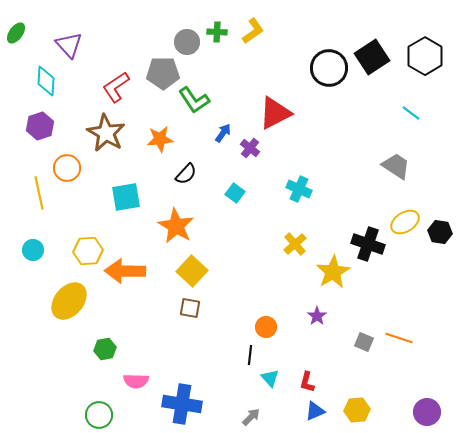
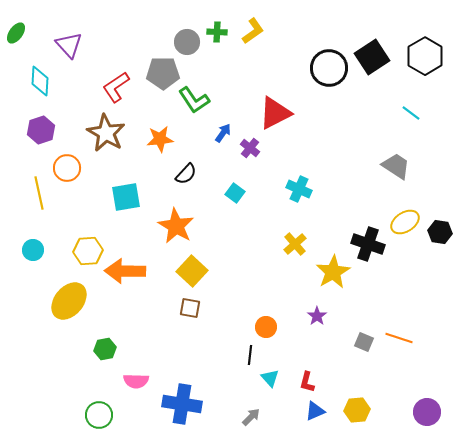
cyan diamond at (46, 81): moved 6 px left
purple hexagon at (40, 126): moved 1 px right, 4 px down
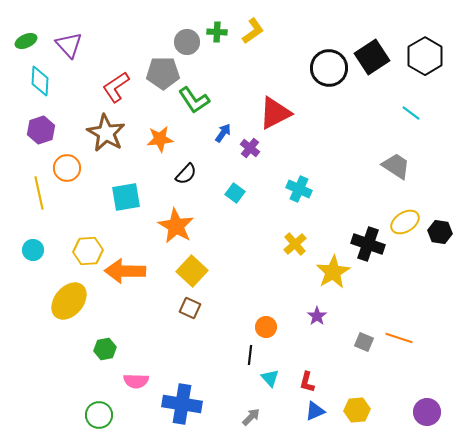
green ellipse at (16, 33): moved 10 px right, 8 px down; rotated 30 degrees clockwise
brown square at (190, 308): rotated 15 degrees clockwise
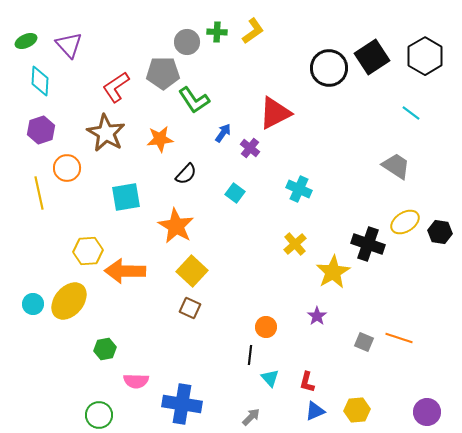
cyan circle at (33, 250): moved 54 px down
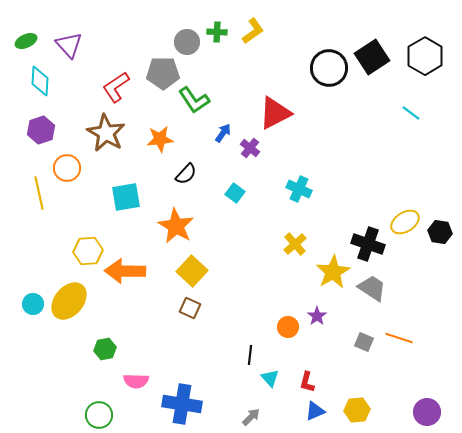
gray trapezoid at (396, 166): moved 24 px left, 122 px down
orange circle at (266, 327): moved 22 px right
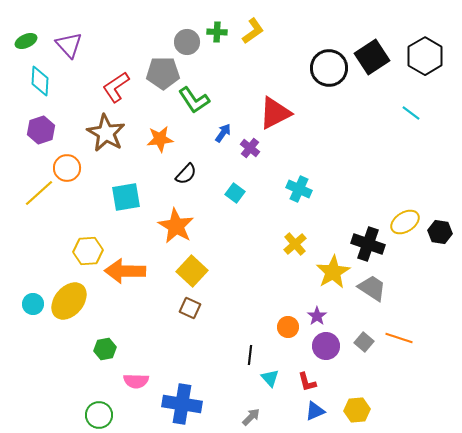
yellow line at (39, 193): rotated 60 degrees clockwise
gray square at (364, 342): rotated 18 degrees clockwise
red L-shape at (307, 382): rotated 30 degrees counterclockwise
purple circle at (427, 412): moved 101 px left, 66 px up
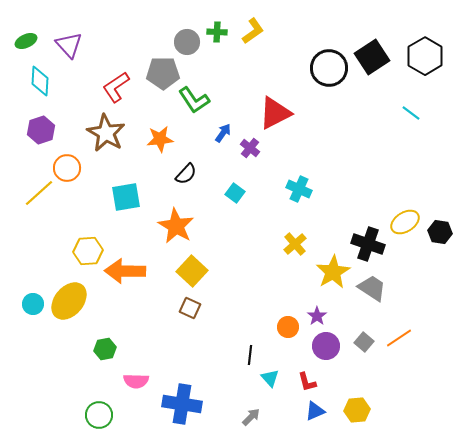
orange line at (399, 338): rotated 52 degrees counterclockwise
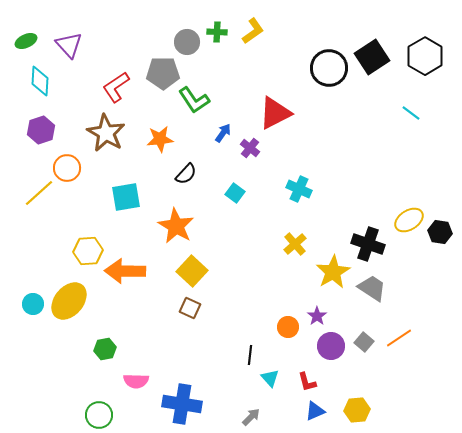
yellow ellipse at (405, 222): moved 4 px right, 2 px up
purple circle at (326, 346): moved 5 px right
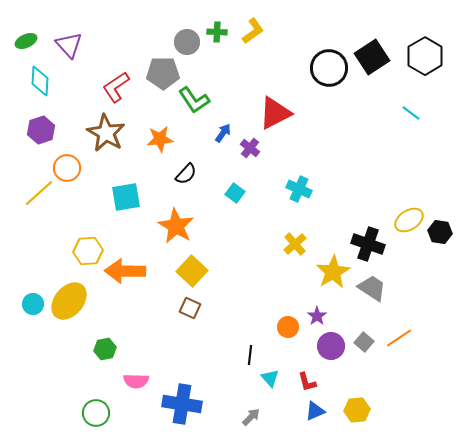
green circle at (99, 415): moved 3 px left, 2 px up
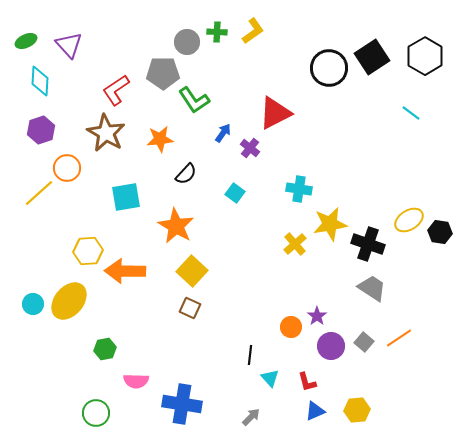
red L-shape at (116, 87): moved 3 px down
cyan cross at (299, 189): rotated 15 degrees counterclockwise
yellow star at (333, 272): moved 3 px left, 48 px up; rotated 20 degrees clockwise
orange circle at (288, 327): moved 3 px right
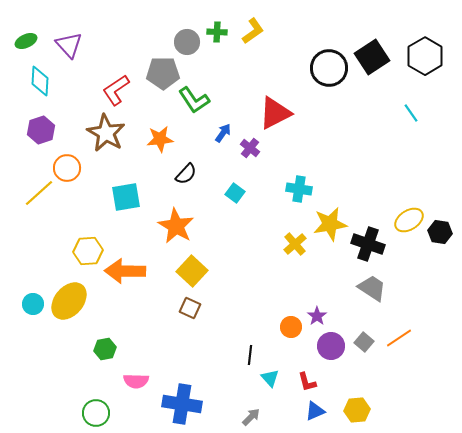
cyan line at (411, 113): rotated 18 degrees clockwise
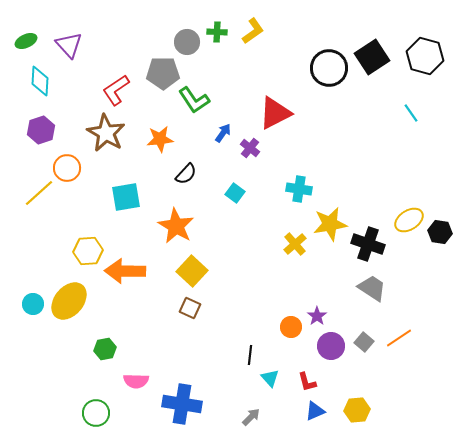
black hexagon at (425, 56): rotated 15 degrees counterclockwise
